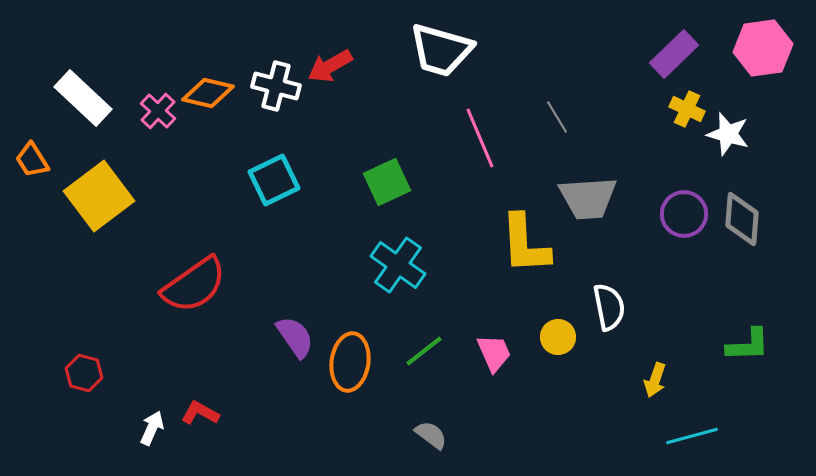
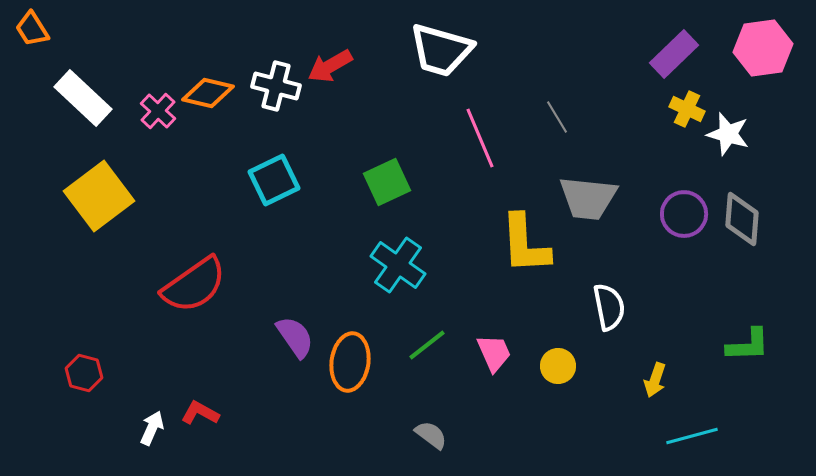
orange trapezoid: moved 131 px up
gray trapezoid: rotated 10 degrees clockwise
yellow circle: moved 29 px down
green line: moved 3 px right, 6 px up
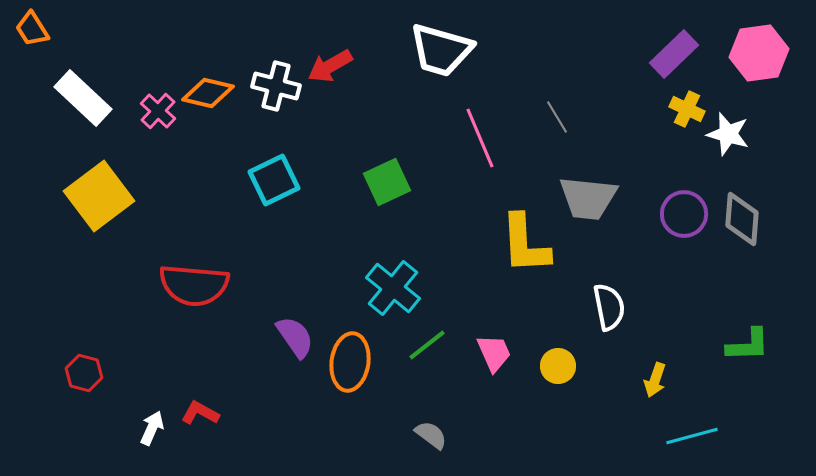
pink hexagon: moved 4 px left, 5 px down
cyan cross: moved 5 px left, 23 px down; rotated 4 degrees clockwise
red semicircle: rotated 40 degrees clockwise
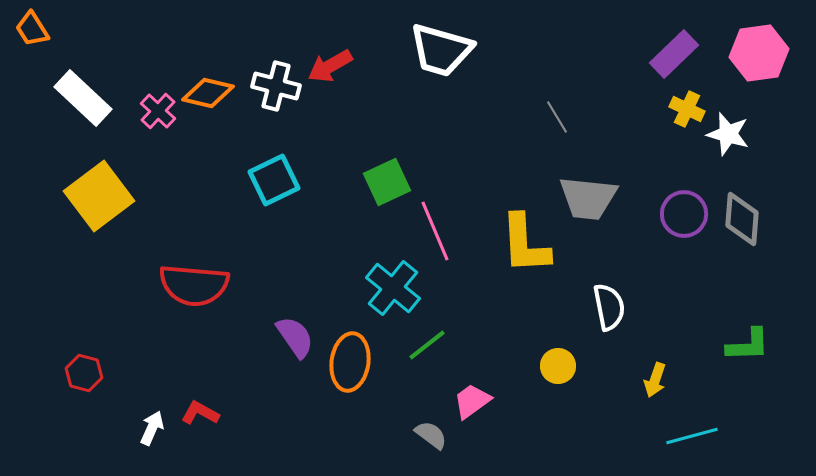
pink line: moved 45 px left, 93 px down
pink trapezoid: moved 22 px left, 48 px down; rotated 102 degrees counterclockwise
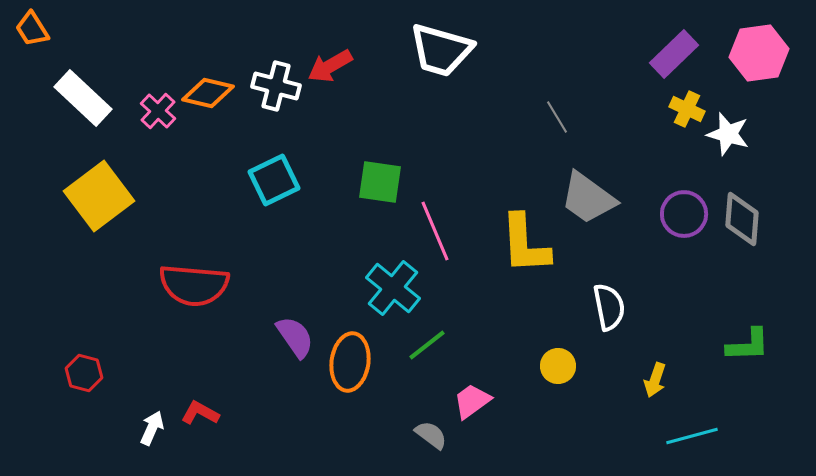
green square: moved 7 px left; rotated 33 degrees clockwise
gray trapezoid: rotated 30 degrees clockwise
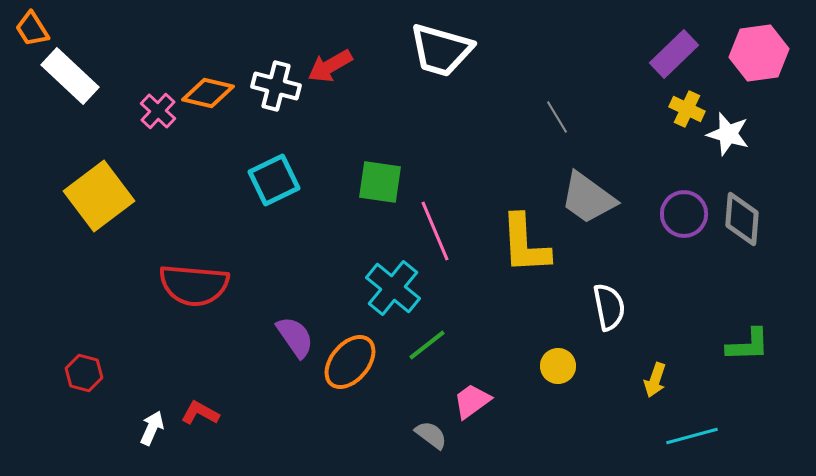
white rectangle: moved 13 px left, 22 px up
orange ellipse: rotated 32 degrees clockwise
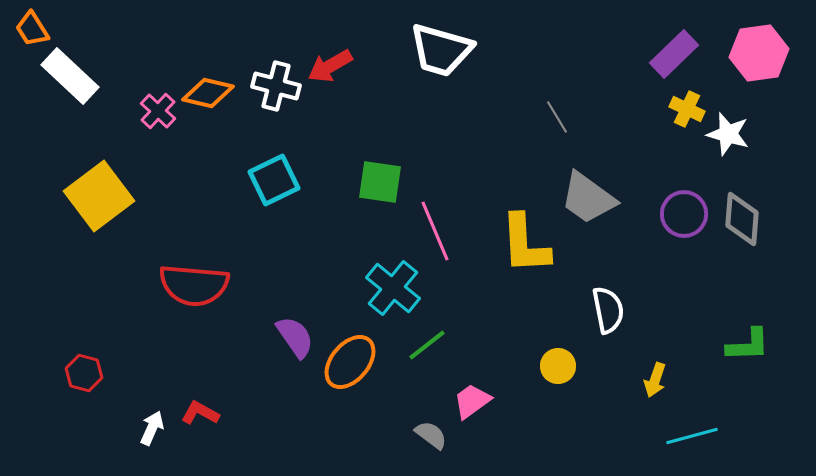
white semicircle: moved 1 px left, 3 px down
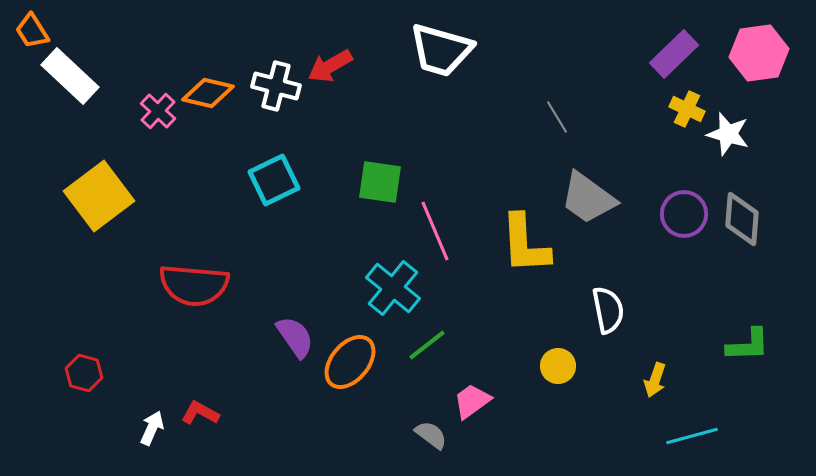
orange trapezoid: moved 2 px down
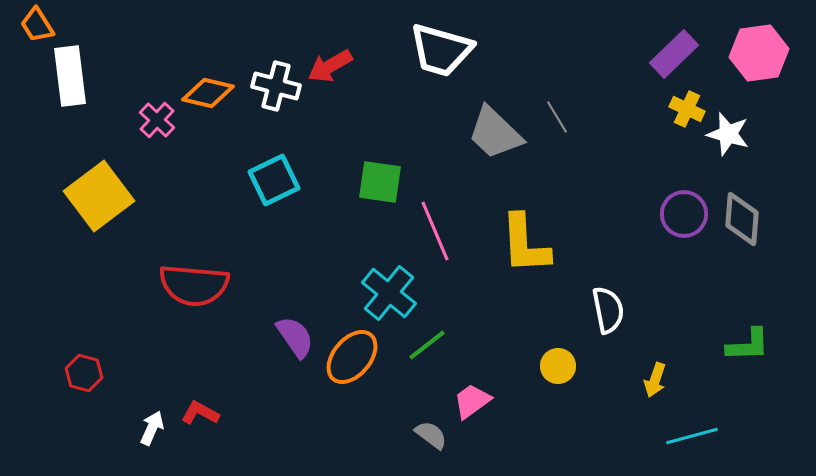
orange trapezoid: moved 5 px right, 6 px up
white rectangle: rotated 40 degrees clockwise
pink cross: moved 1 px left, 9 px down
gray trapezoid: moved 93 px left, 65 px up; rotated 8 degrees clockwise
cyan cross: moved 4 px left, 5 px down
orange ellipse: moved 2 px right, 5 px up
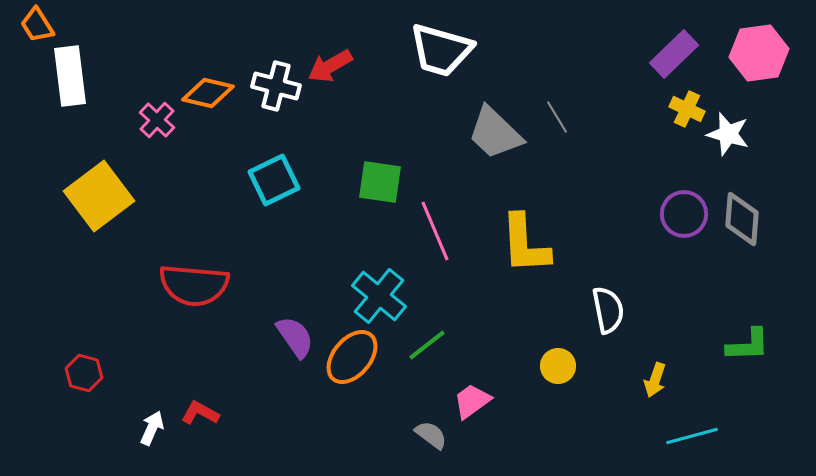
cyan cross: moved 10 px left, 3 px down
